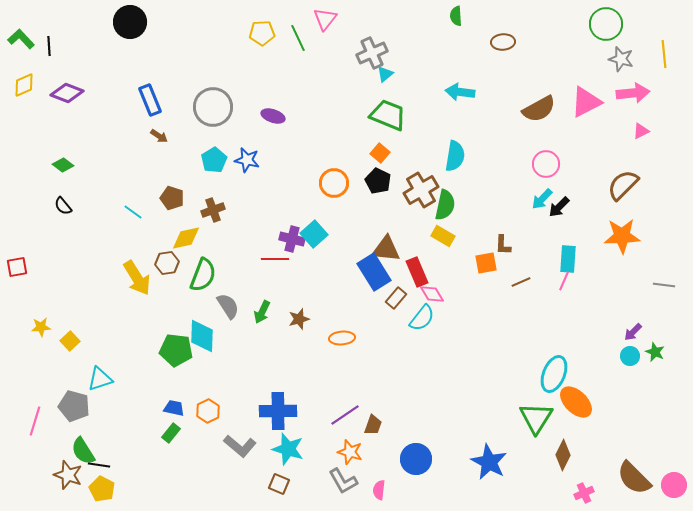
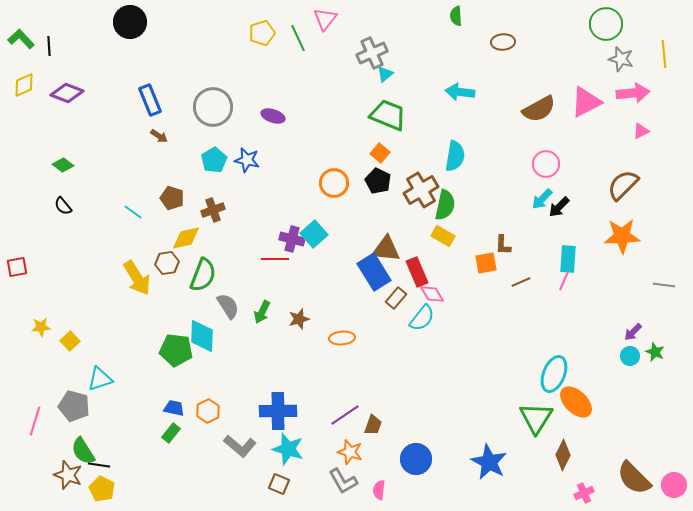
yellow pentagon at (262, 33): rotated 15 degrees counterclockwise
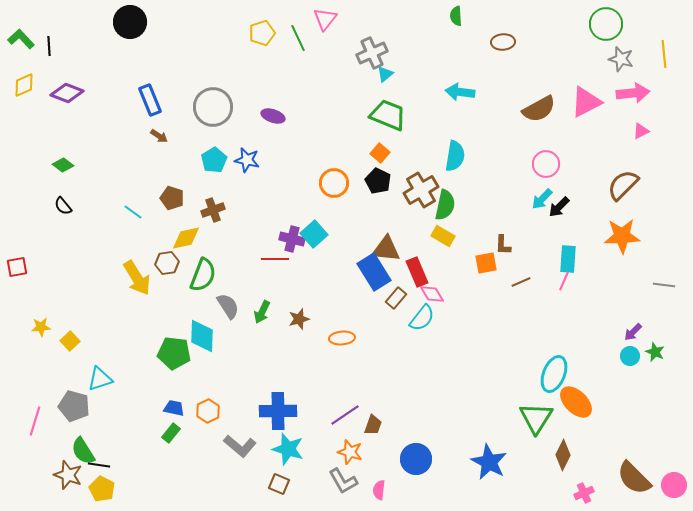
green pentagon at (176, 350): moved 2 px left, 3 px down
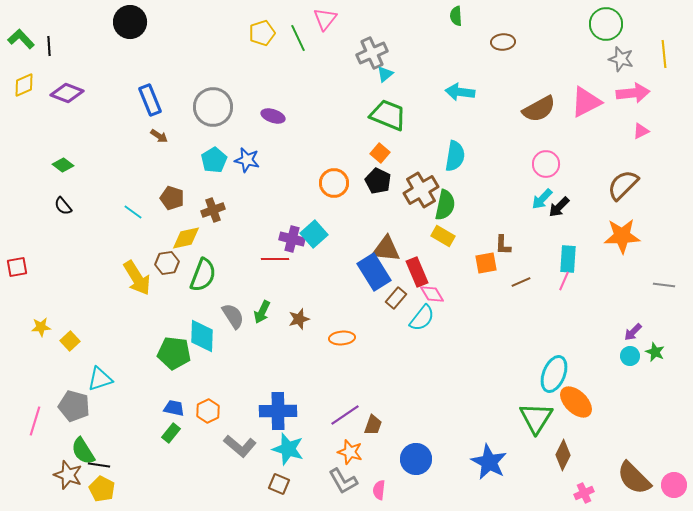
gray semicircle at (228, 306): moved 5 px right, 10 px down
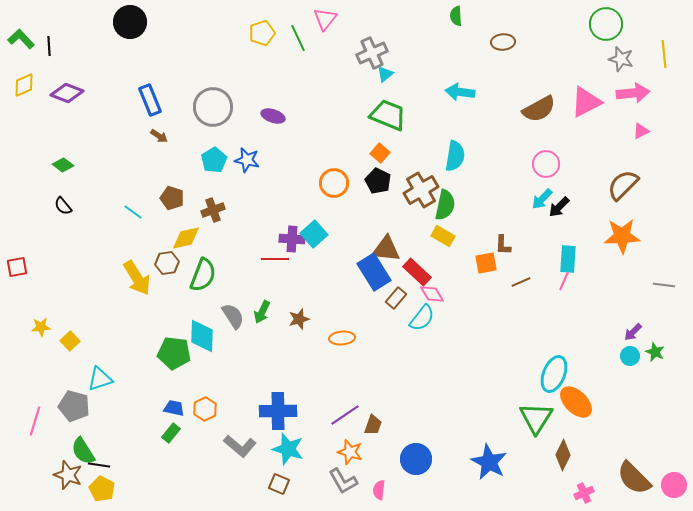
purple cross at (292, 239): rotated 10 degrees counterclockwise
red rectangle at (417, 272): rotated 24 degrees counterclockwise
orange hexagon at (208, 411): moved 3 px left, 2 px up
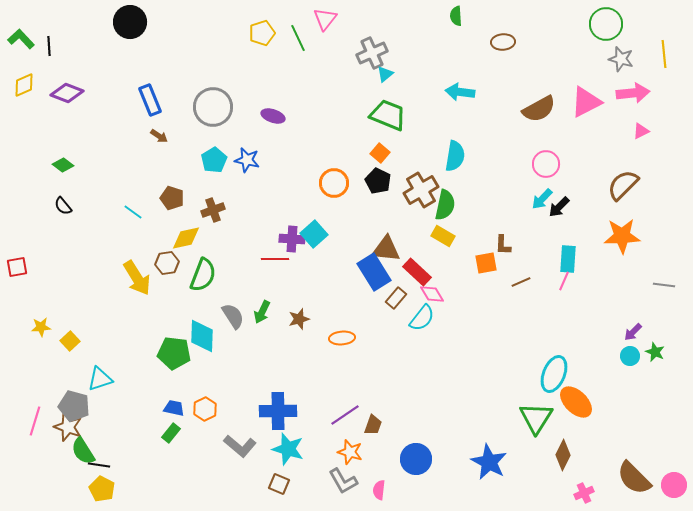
brown star at (68, 475): moved 48 px up
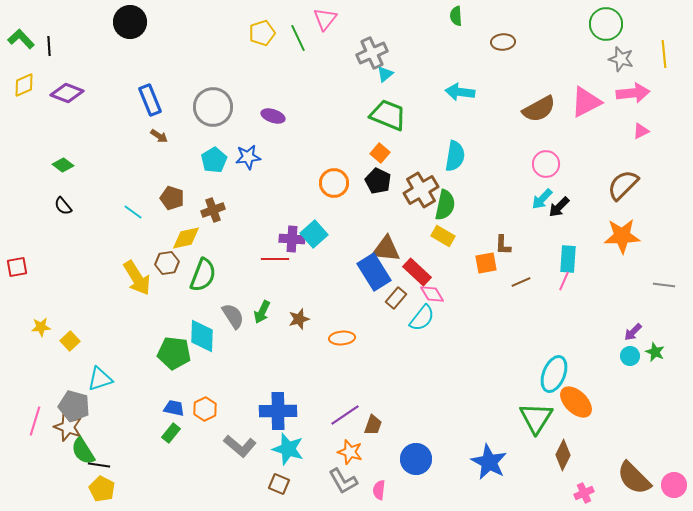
blue star at (247, 160): moved 1 px right, 3 px up; rotated 20 degrees counterclockwise
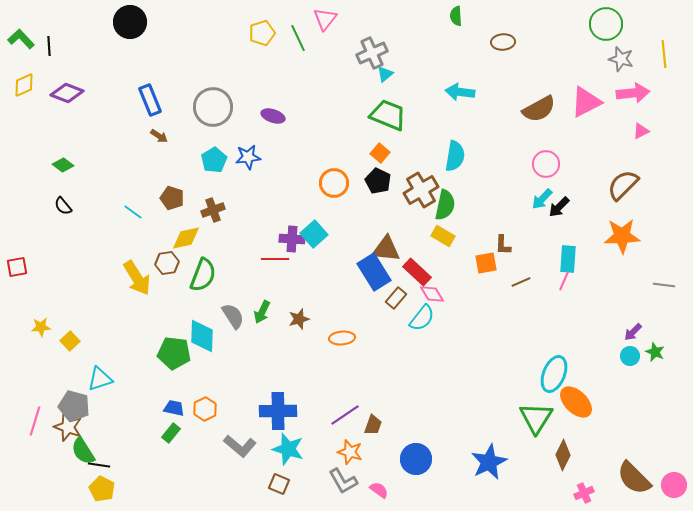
blue star at (489, 462): rotated 18 degrees clockwise
pink semicircle at (379, 490): rotated 120 degrees clockwise
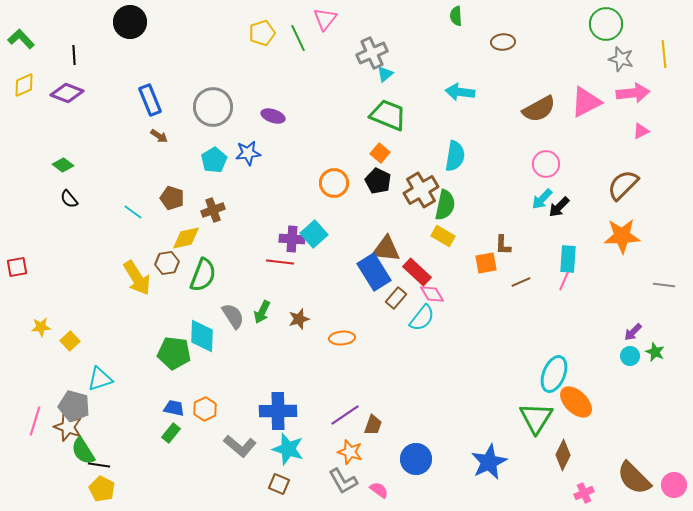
black line at (49, 46): moved 25 px right, 9 px down
blue star at (248, 157): moved 4 px up
black semicircle at (63, 206): moved 6 px right, 7 px up
red line at (275, 259): moved 5 px right, 3 px down; rotated 8 degrees clockwise
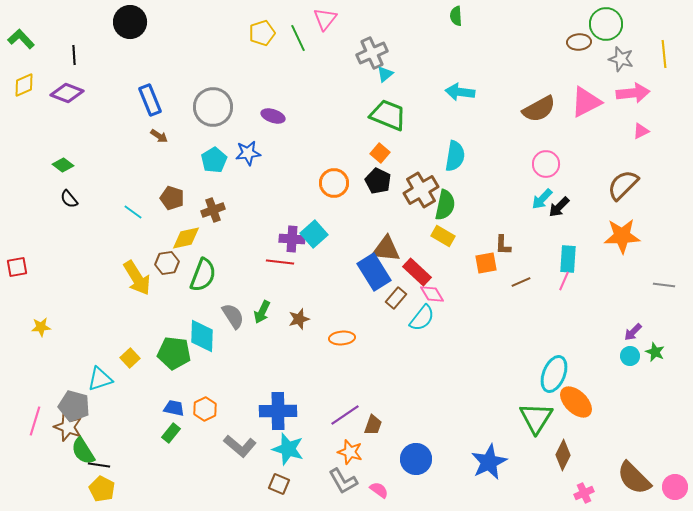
brown ellipse at (503, 42): moved 76 px right
yellow square at (70, 341): moved 60 px right, 17 px down
pink circle at (674, 485): moved 1 px right, 2 px down
